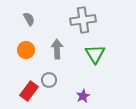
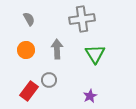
gray cross: moved 1 px left, 1 px up
purple star: moved 7 px right
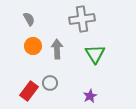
orange circle: moved 7 px right, 4 px up
gray circle: moved 1 px right, 3 px down
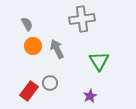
gray semicircle: moved 2 px left, 5 px down
gray arrow: rotated 24 degrees counterclockwise
green triangle: moved 4 px right, 7 px down
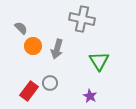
gray cross: rotated 20 degrees clockwise
gray semicircle: moved 6 px left, 4 px down; rotated 16 degrees counterclockwise
gray arrow: rotated 138 degrees counterclockwise
purple star: rotated 16 degrees counterclockwise
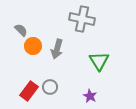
gray semicircle: moved 2 px down
gray circle: moved 4 px down
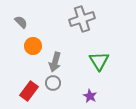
gray cross: rotated 30 degrees counterclockwise
gray semicircle: moved 8 px up
gray arrow: moved 2 px left, 13 px down
gray circle: moved 3 px right, 4 px up
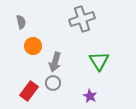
gray semicircle: rotated 32 degrees clockwise
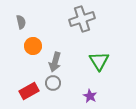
red rectangle: rotated 24 degrees clockwise
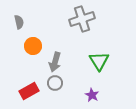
gray semicircle: moved 2 px left
gray circle: moved 2 px right
purple star: moved 2 px right, 1 px up
